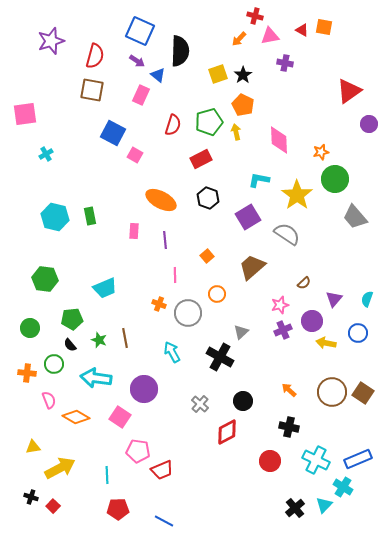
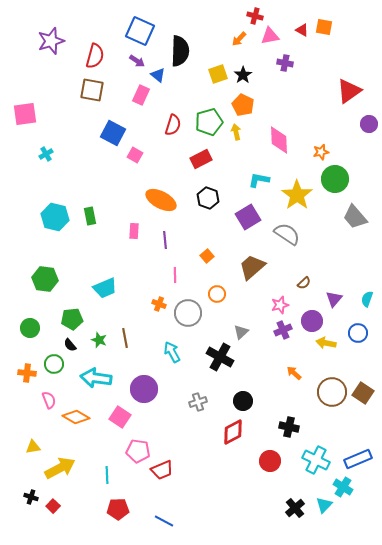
orange arrow at (289, 390): moved 5 px right, 17 px up
gray cross at (200, 404): moved 2 px left, 2 px up; rotated 30 degrees clockwise
red diamond at (227, 432): moved 6 px right
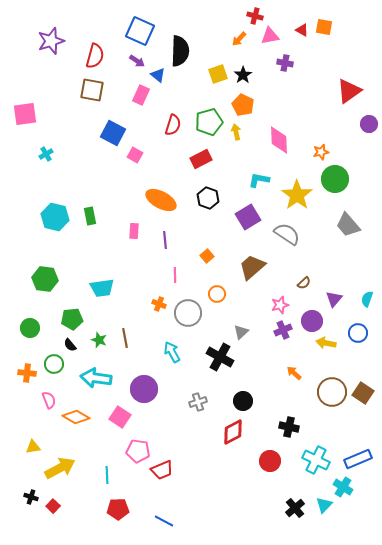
gray trapezoid at (355, 217): moved 7 px left, 8 px down
cyan trapezoid at (105, 288): moved 3 px left; rotated 15 degrees clockwise
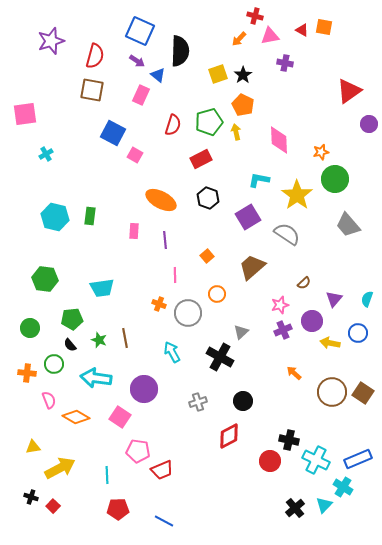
green rectangle at (90, 216): rotated 18 degrees clockwise
yellow arrow at (326, 343): moved 4 px right
black cross at (289, 427): moved 13 px down
red diamond at (233, 432): moved 4 px left, 4 px down
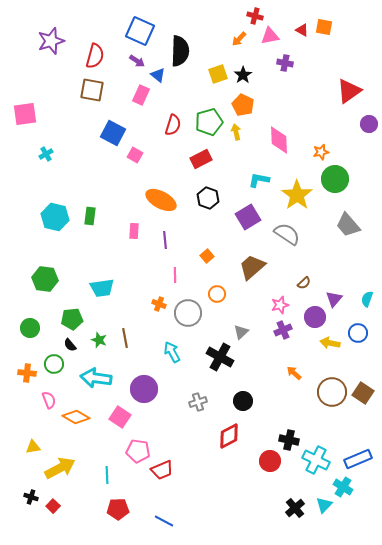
purple circle at (312, 321): moved 3 px right, 4 px up
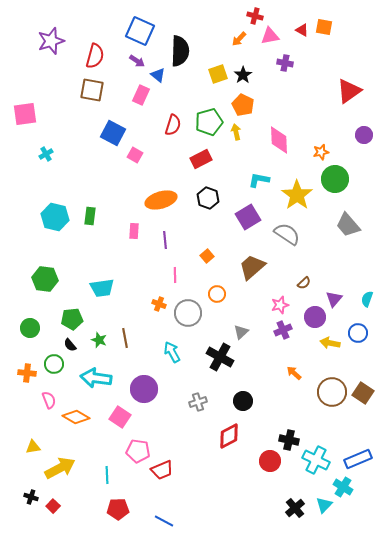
purple circle at (369, 124): moved 5 px left, 11 px down
orange ellipse at (161, 200): rotated 44 degrees counterclockwise
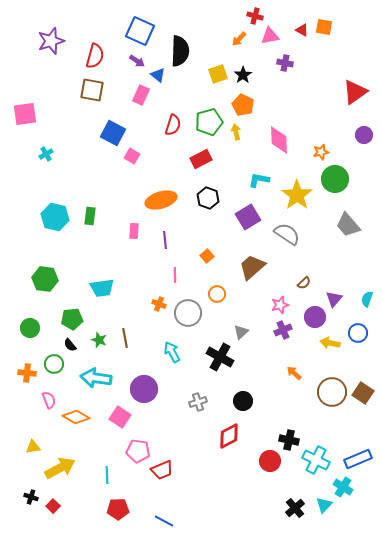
red triangle at (349, 91): moved 6 px right, 1 px down
pink square at (135, 155): moved 3 px left, 1 px down
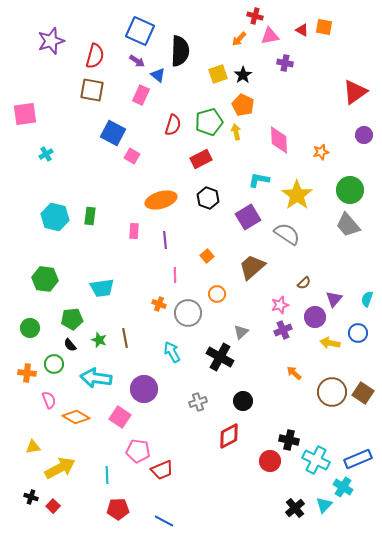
green circle at (335, 179): moved 15 px right, 11 px down
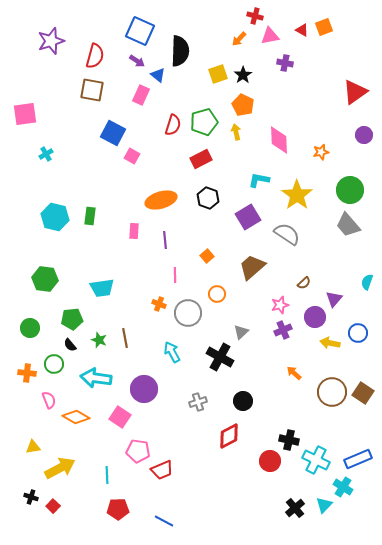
orange square at (324, 27): rotated 30 degrees counterclockwise
green pentagon at (209, 122): moved 5 px left
cyan semicircle at (367, 299): moved 17 px up
